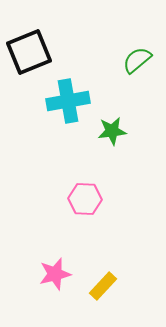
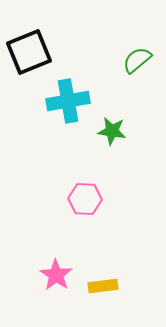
green star: rotated 16 degrees clockwise
pink star: moved 1 px right, 1 px down; rotated 24 degrees counterclockwise
yellow rectangle: rotated 40 degrees clockwise
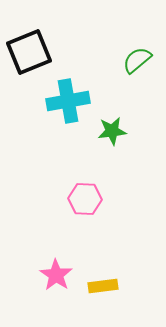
green star: rotated 16 degrees counterclockwise
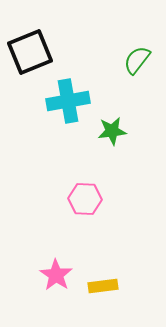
black square: moved 1 px right
green semicircle: rotated 12 degrees counterclockwise
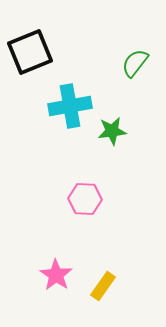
green semicircle: moved 2 px left, 3 px down
cyan cross: moved 2 px right, 5 px down
yellow rectangle: rotated 48 degrees counterclockwise
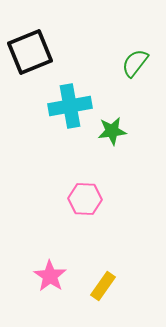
pink star: moved 6 px left, 1 px down
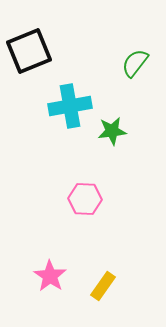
black square: moved 1 px left, 1 px up
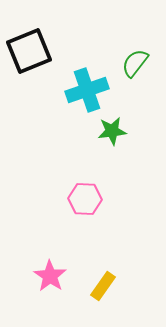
cyan cross: moved 17 px right, 16 px up; rotated 9 degrees counterclockwise
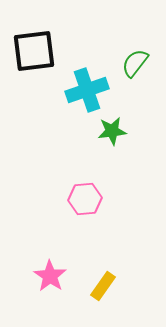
black square: moved 5 px right; rotated 15 degrees clockwise
pink hexagon: rotated 8 degrees counterclockwise
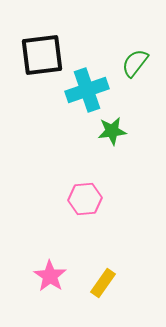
black square: moved 8 px right, 4 px down
yellow rectangle: moved 3 px up
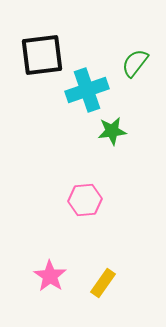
pink hexagon: moved 1 px down
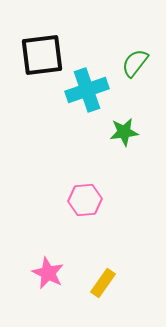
green star: moved 12 px right, 1 px down
pink star: moved 2 px left, 3 px up; rotated 8 degrees counterclockwise
